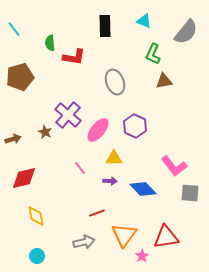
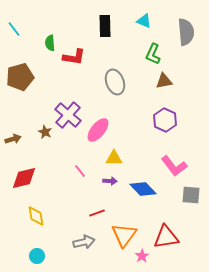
gray semicircle: rotated 44 degrees counterclockwise
purple hexagon: moved 30 px right, 6 px up
pink line: moved 3 px down
gray square: moved 1 px right, 2 px down
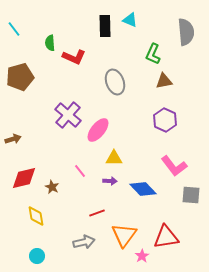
cyan triangle: moved 14 px left, 1 px up
red L-shape: rotated 15 degrees clockwise
brown star: moved 7 px right, 55 px down
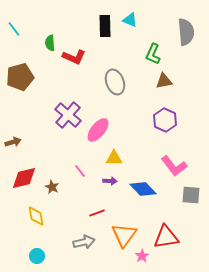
brown arrow: moved 3 px down
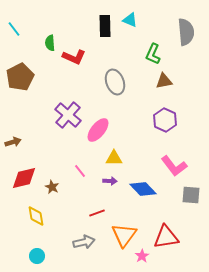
brown pentagon: rotated 12 degrees counterclockwise
